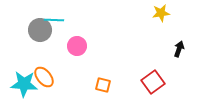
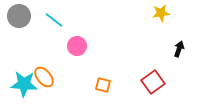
cyan line: rotated 36 degrees clockwise
gray circle: moved 21 px left, 14 px up
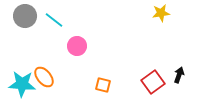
gray circle: moved 6 px right
black arrow: moved 26 px down
cyan star: moved 2 px left
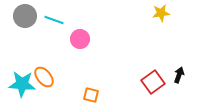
cyan line: rotated 18 degrees counterclockwise
pink circle: moved 3 px right, 7 px up
orange square: moved 12 px left, 10 px down
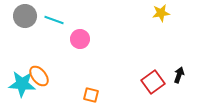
orange ellipse: moved 5 px left, 1 px up
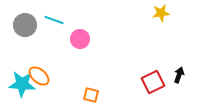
gray circle: moved 9 px down
orange ellipse: rotated 10 degrees counterclockwise
red square: rotated 10 degrees clockwise
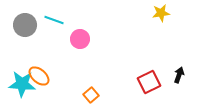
red square: moved 4 px left
orange square: rotated 35 degrees clockwise
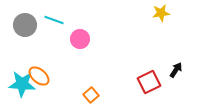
black arrow: moved 3 px left, 5 px up; rotated 14 degrees clockwise
